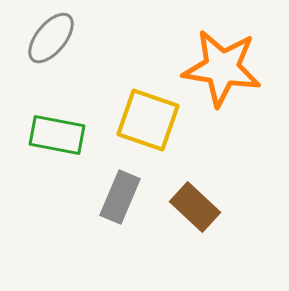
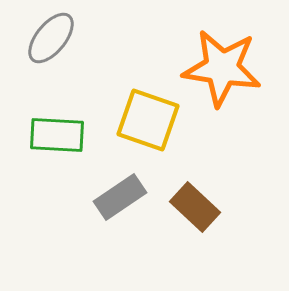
green rectangle: rotated 8 degrees counterclockwise
gray rectangle: rotated 33 degrees clockwise
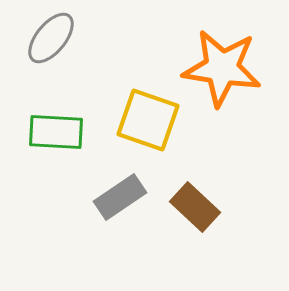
green rectangle: moved 1 px left, 3 px up
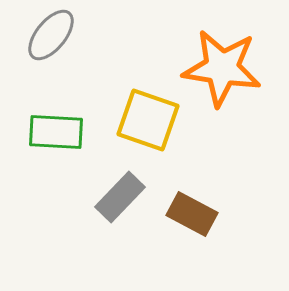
gray ellipse: moved 3 px up
gray rectangle: rotated 12 degrees counterclockwise
brown rectangle: moved 3 px left, 7 px down; rotated 15 degrees counterclockwise
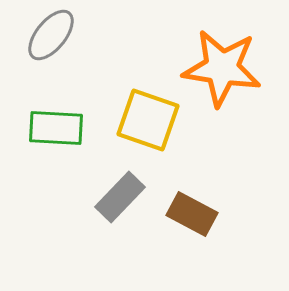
green rectangle: moved 4 px up
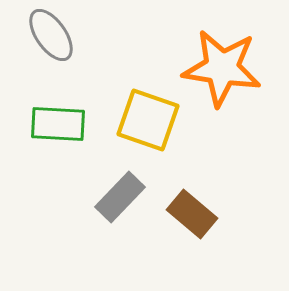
gray ellipse: rotated 74 degrees counterclockwise
green rectangle: moved 2 px right, 4 px up
brown rectangle: rotated 12 degrees clockwise
